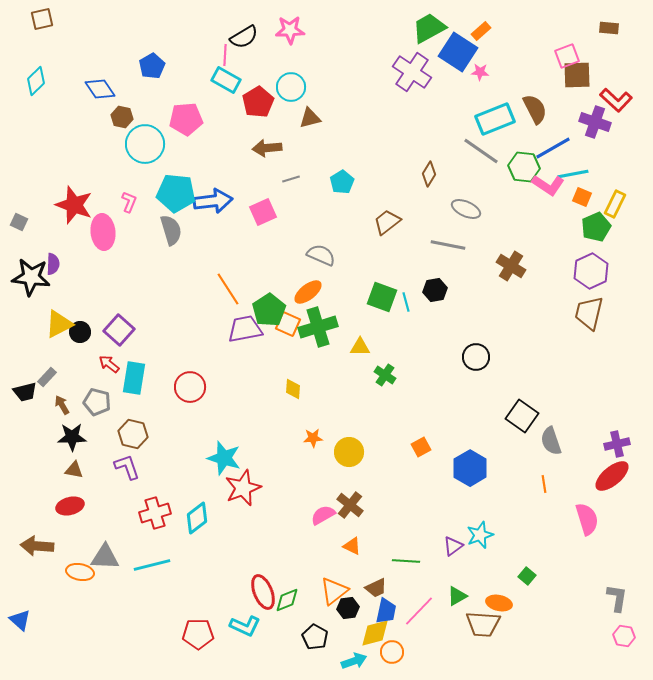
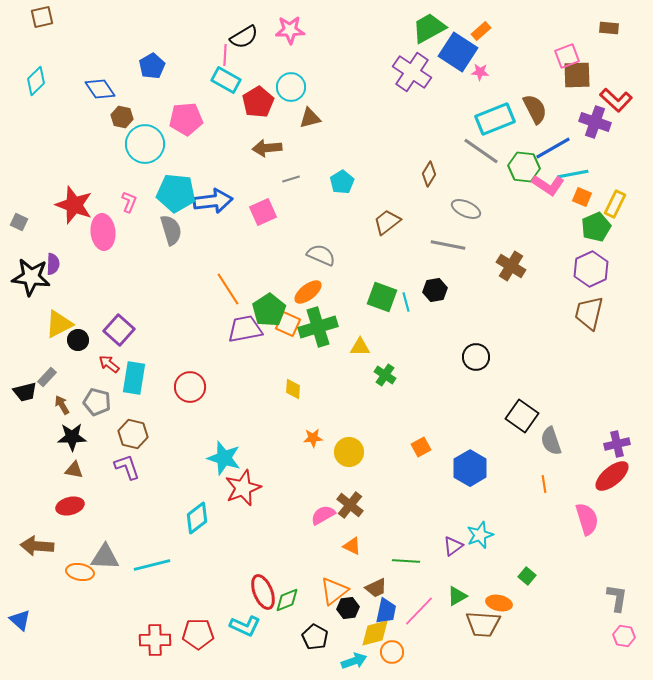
brown square at (42, 19): moved 2 px up
purple hexagon at (591, 271): moved 2 px up
black circle at (80, 332): moved 2 px left, 8 px down
red cross at (155, 513): moved 127 px down; rotated 16 degrees clockwise
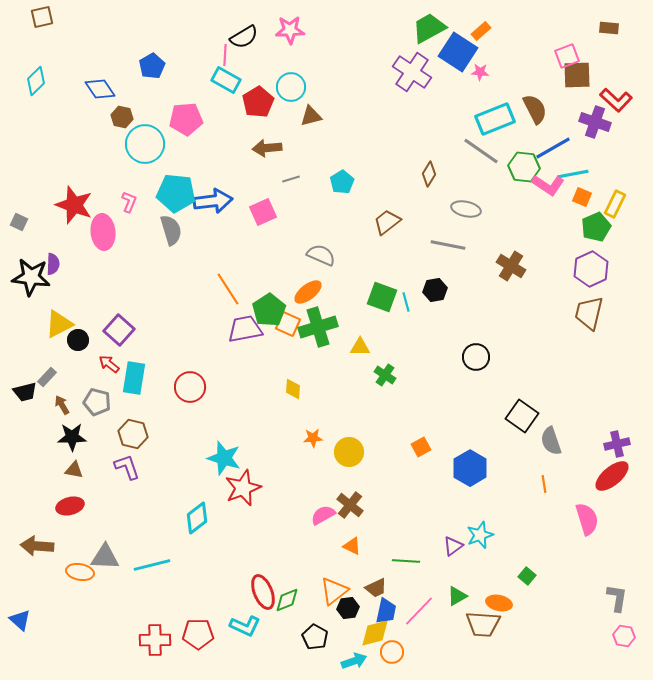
brown triangle at (310, 118): moved 1 px right, 2 px up
gray ellipse at (466, 209): rotated 12 degrees counterclockwise
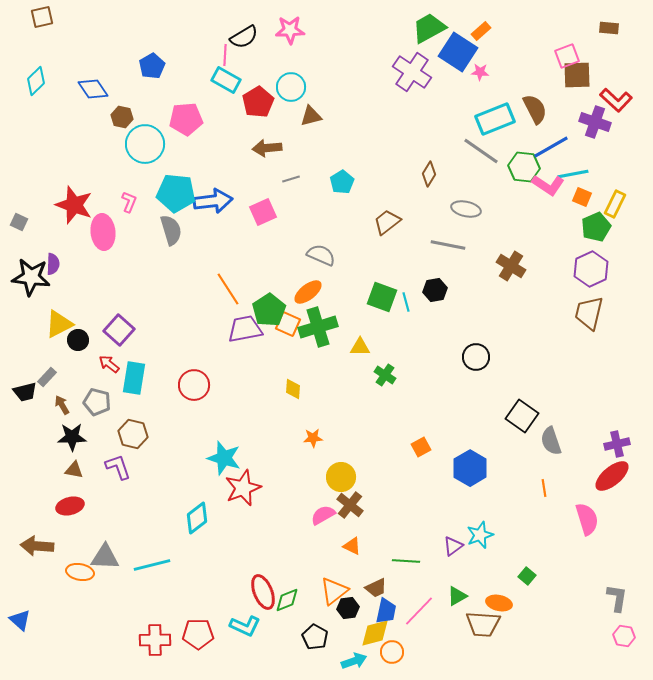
blue diamond at (100, 89): moved 7 px left
blue line at (553, 148): moved 2 px left, 1 px up
red circle at (190, 387): moved 4 px right, 2 px up
yellow circle at (349, 452): moved 8 px left, 25 px down
purple L-shape at (127, 467): moved 9 px left
orange line at (544, 484): moved 4 px down
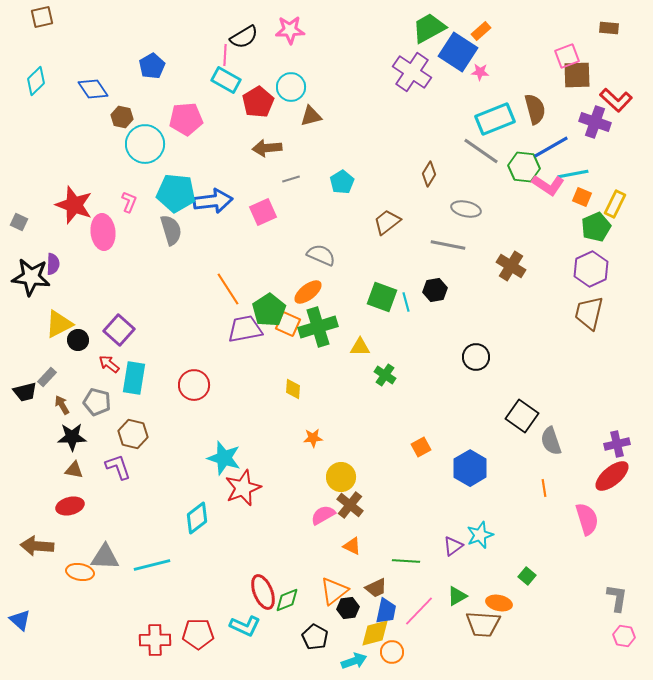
brown semicircle at (535, 109): rotated 12 degrees clockwise
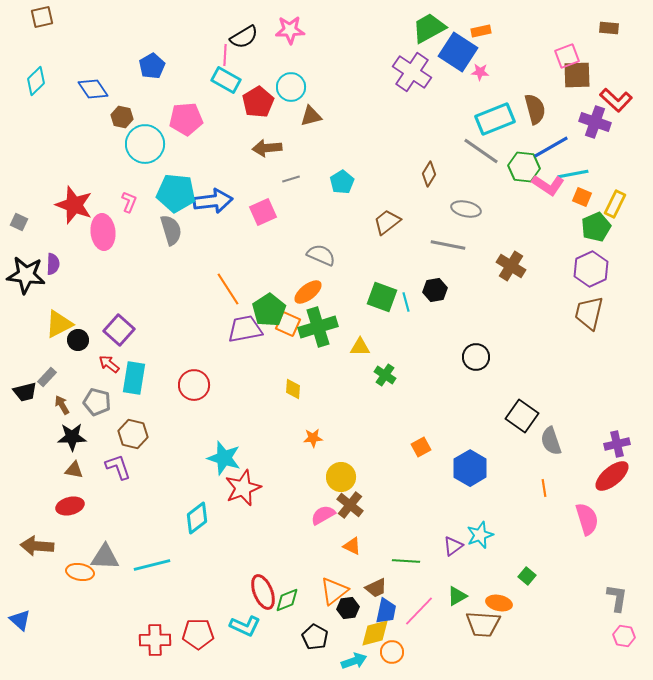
orange rectangle at (481, 31): rotated 30 degrees clockwise
black star at (31, 277): moved 5 px left, 2 px up
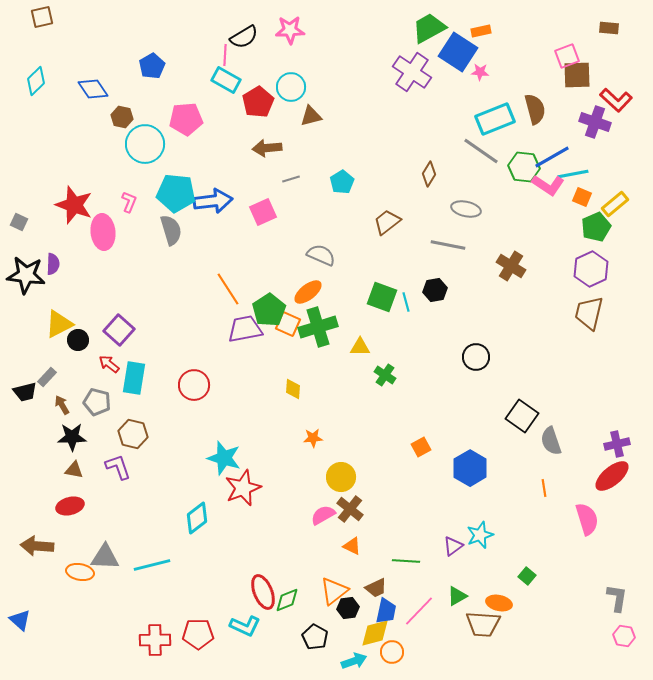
blue line at (551, 147): moved 1 px right, 10 px down
yellow rectangle at (615, 204): rotated 24 degrees clockwise
brown cross at (350, 505): moved 4 px down
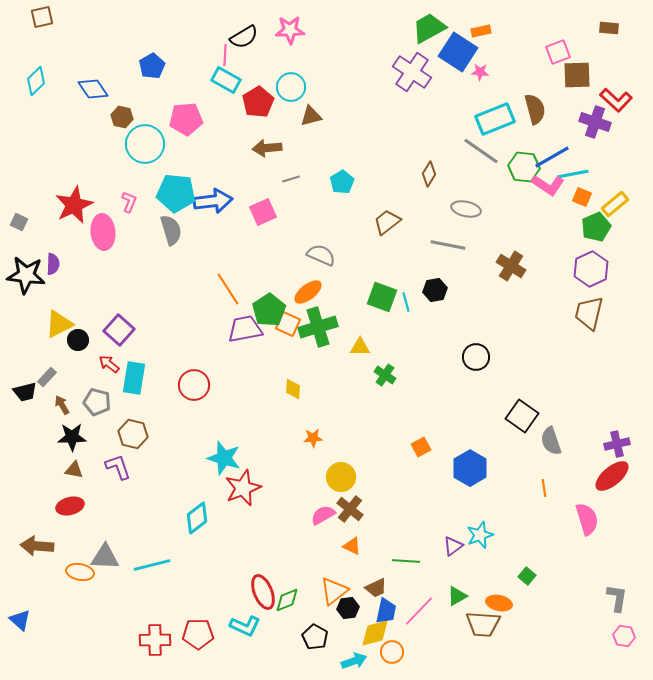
pink square at (567, 56): moved 9 px left, 4 px up
red star at (74, 205): rotated 27 degrees clockwise
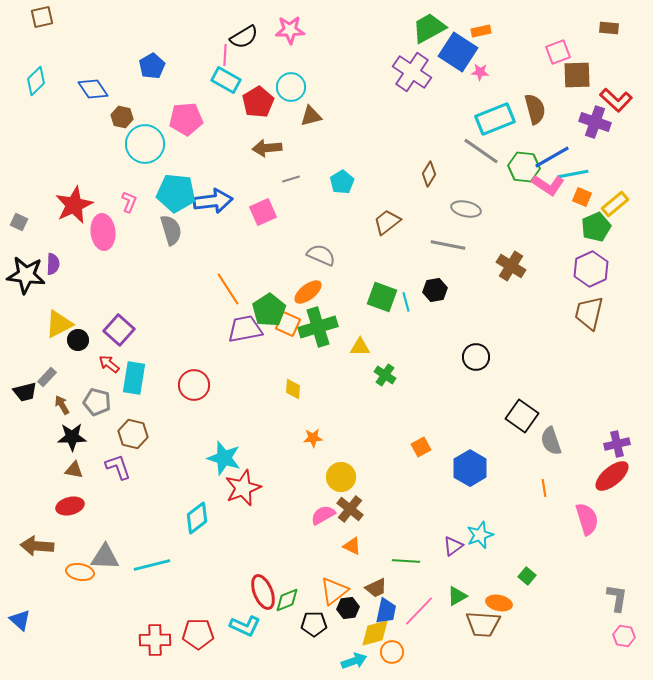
black pentagon at (315, 637): moved 1 px left, 13 px up; rotated 30 degrees counterclockwise
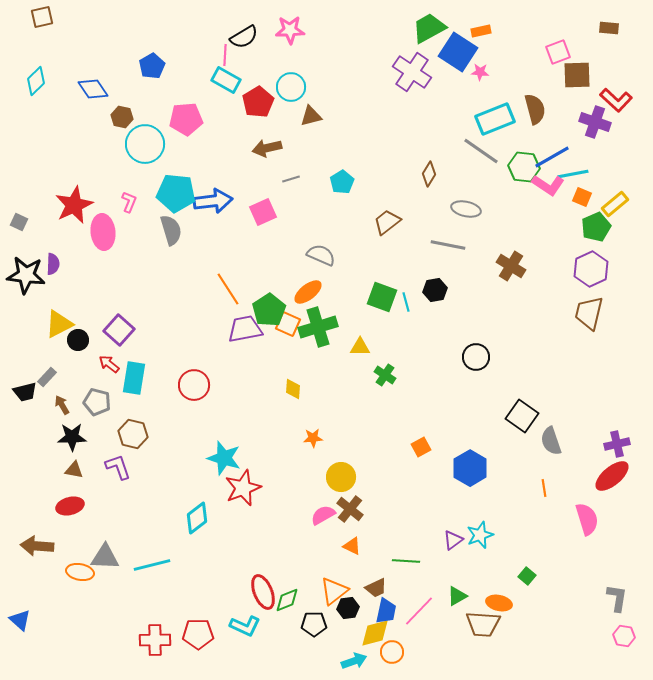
brown arrow at (267, 148): rotated 8 degrees counterclockwise
purple triangle at (453, 546): moved 6 px up
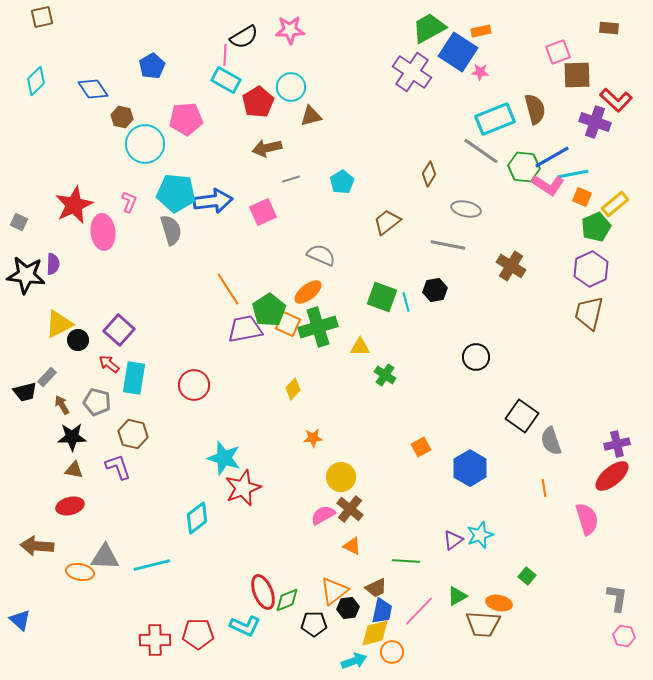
yellow diamond at (293, 389): rotated 40 degrees clockwise
blue trapezoid at (386, 611): moved 4 px left
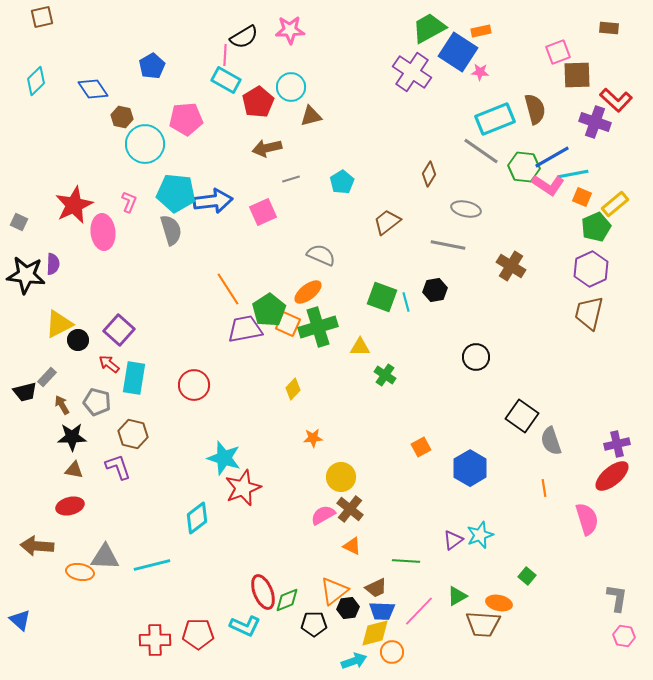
blue trapezoid at (382, 611): rotated 80 degrees clockwise
